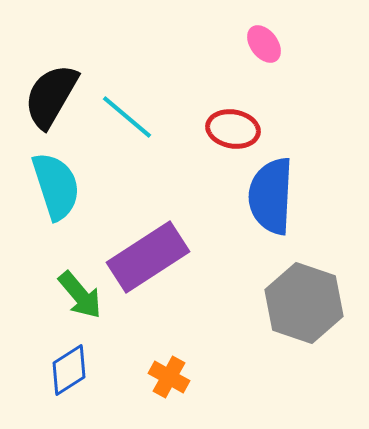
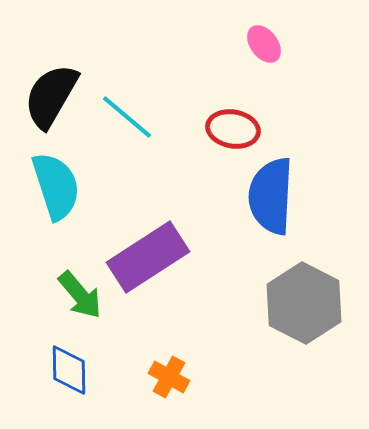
gray hexagon: rotated 8 degrees clockwise
blue diamond: rotated 58 degrees counterclockwise
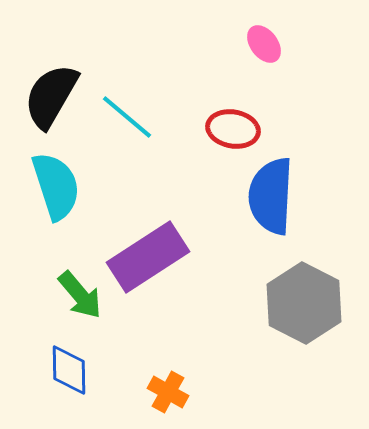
orange cross: moved 1 px left, 15 px down
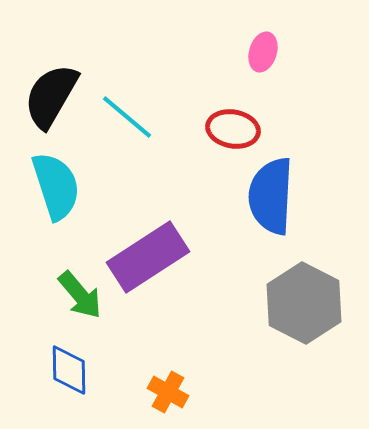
pink ellipse: moved 1 px left, 8 px down; rotated 54 degrees clockwise
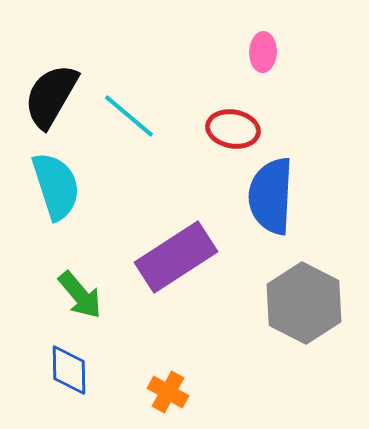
pink ellipse: rotated 15 degrees counterclockwise
cyan line: moved 2 px right, 1 px up
purple rectangle: moved 28 px right
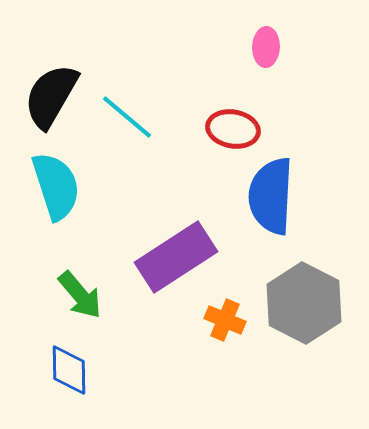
pink ellipse: moved 3 px right, 5 px up
cyan line: moved 2 px left, 1 px down
orange cross: moved 57 px right, 72 px up; rotated 6 degrees counterclockwise
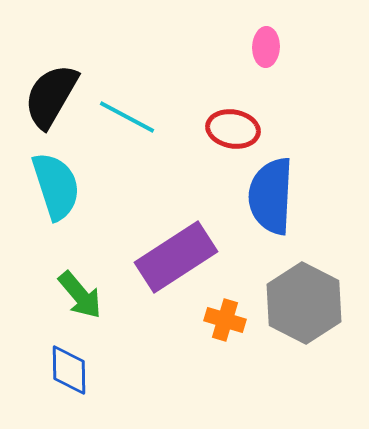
cyan line: rotated 12 degrees counterclockwise
orange cross: rotated 6 degrees counterclockwise
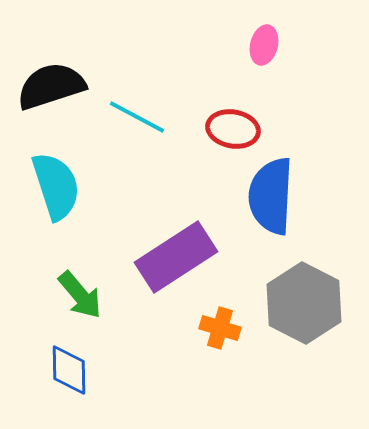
pink ellipse: moved 2 px left, 2 px up; rotated 12 degrees clockwise
black semicircle: moved 10 px up; rotated 42 degrees clockwise
cyan line: moved 10 px right
orange cross: moved 5 px left, 8 px down
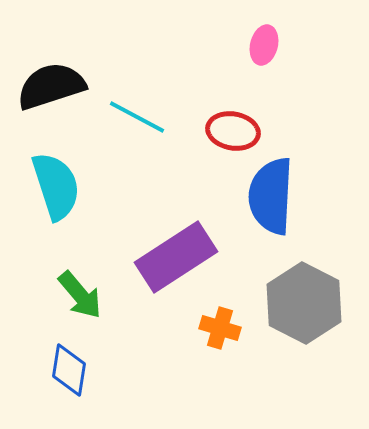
red ellipse: moved 2 px down
blue diamond: rotated 10 degrees clockwise
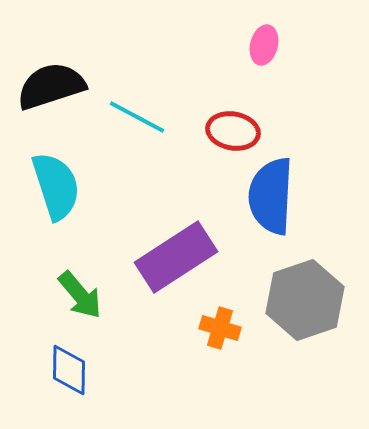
gray hexagon: moved 1 px right, 3 px up; rotated 14 degrees clockwise
blue diamond: rotated 8 degrees counterclockwise
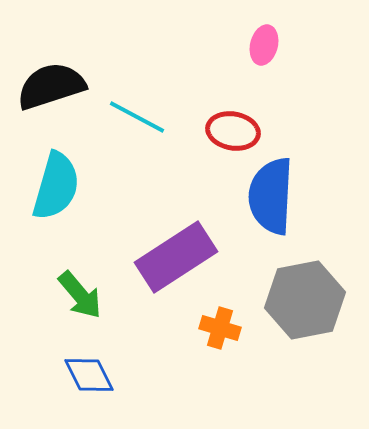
cyan semicircle: rotated 34 degrees clockwise
gray hexagon: rotated 8 degrees clockwise
blue diamond: moved 20 px right, 5 px down; rotated 28 degrees counterclockwise
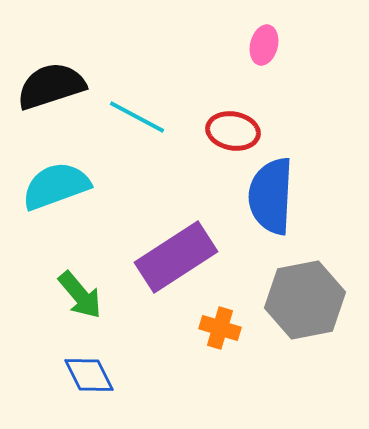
cyan semicircle: rotated 126 degrees counterclockwise
